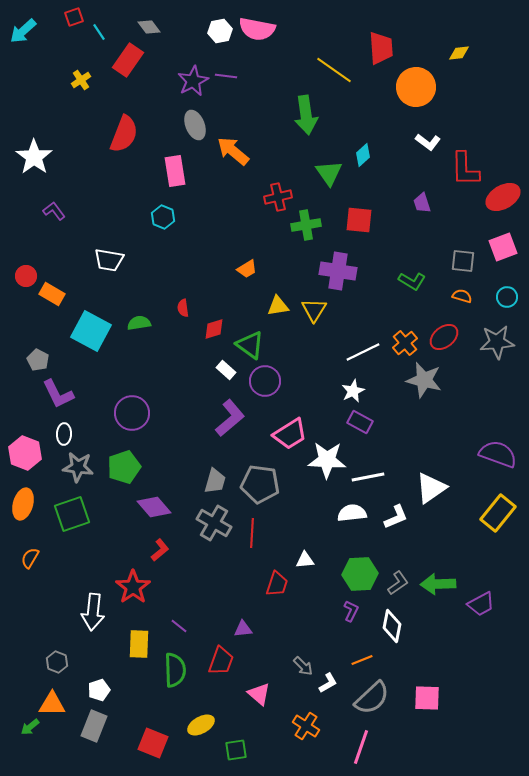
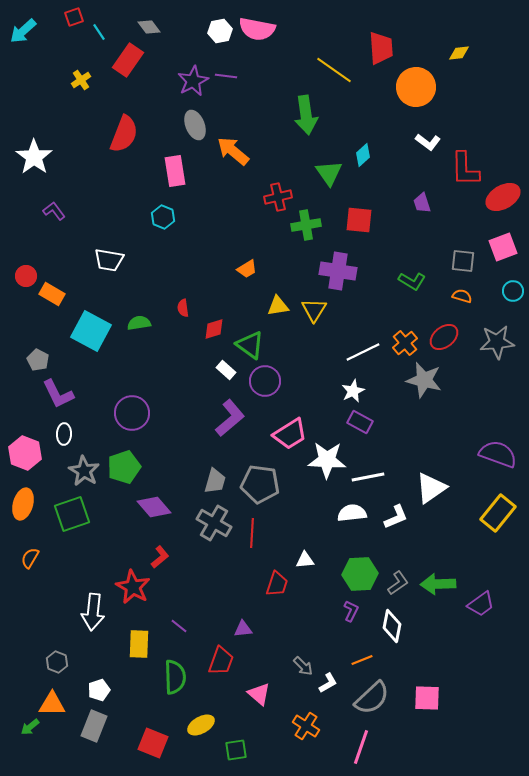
cyan circle at (507, 297): moved 6 px right, 6 px up
gray star at (78, 467): moved 6 px right, 4 px down; rotated 24 degrees clockwise
red L-shape at (160, 550): moved 7 px down
red star at (133, 587): rotated 8 degrees counterclockwise
purple trapezoid at (481, 604): rotated 8 degrees counterclockwise
green semicircle at (175, 670): moved 7 px down
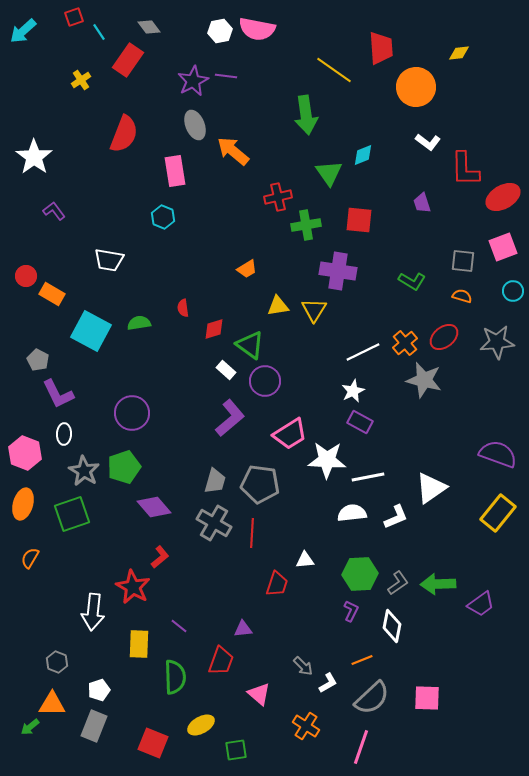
cyan diamond at (363, 155): rotated 20 degrees clockwise
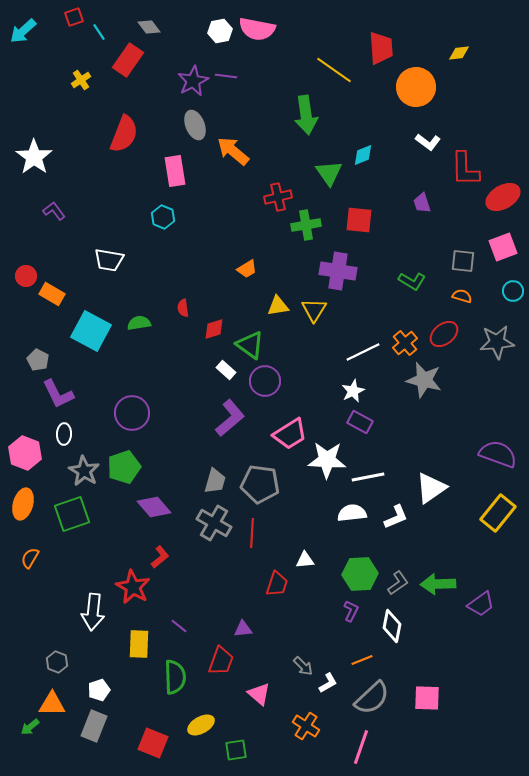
red ellipse at (444, 337): moved 3 px up
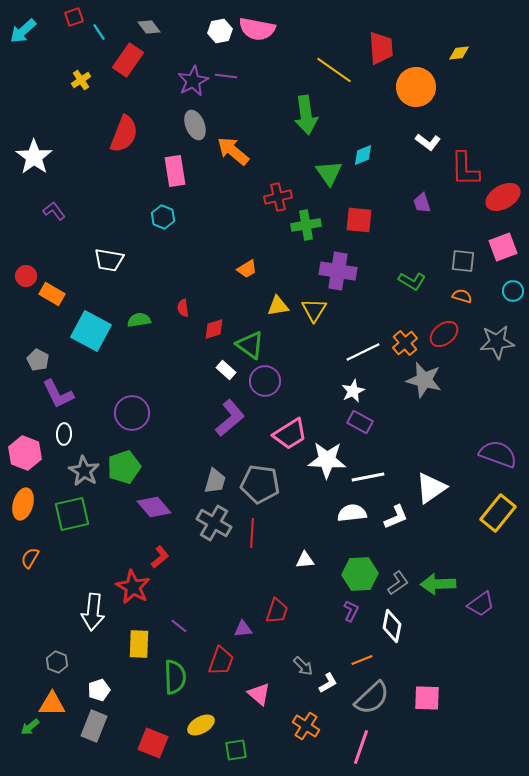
green semicircle at (139, 323): moved 3 px up
green square at (72, 514): rotated 6 degrees clockwise
red trapezoid at (277, 584): moved 27 px down
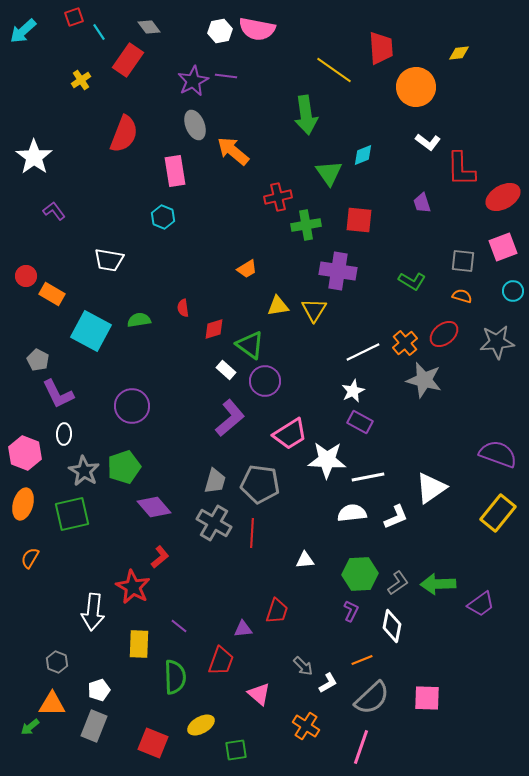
red L-shape at (465, 169): moved 4 px left
purple circle at (132, 413): moved 7 px up
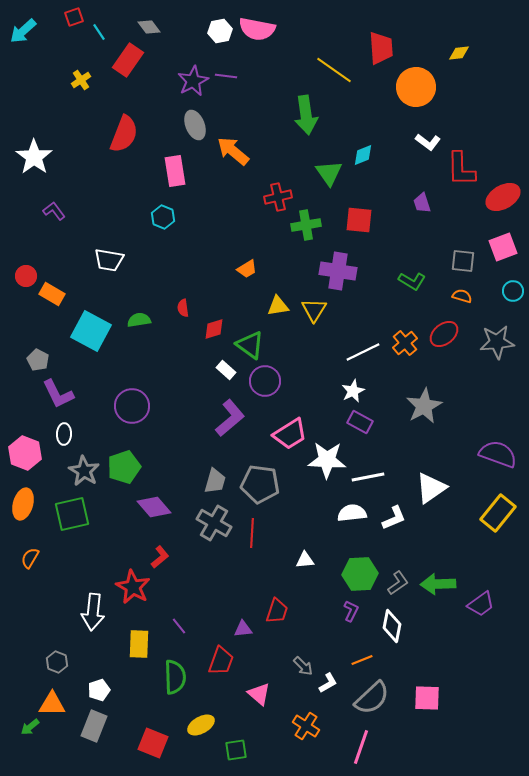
gray star at (424, 380): moved 26 px down; rotated 30 degrees clockwise
white L-shape at (396, 517): moved 2 px left, 1 px down
purple line at (179, 626): rotated 12 degrees clockwise
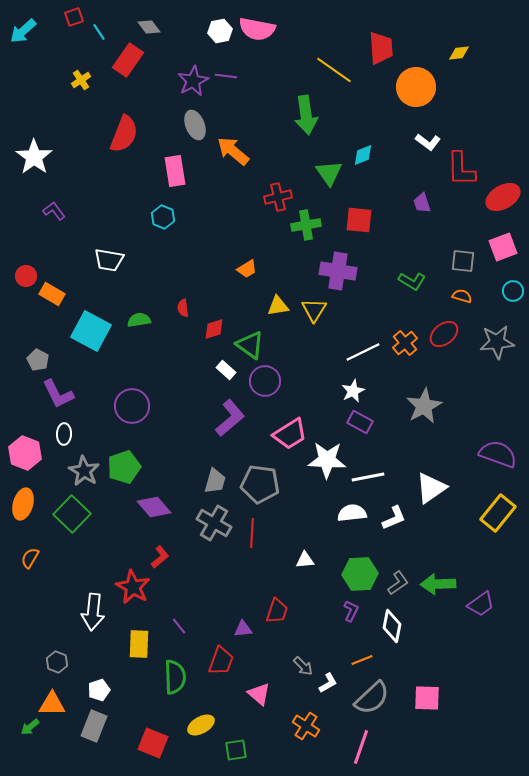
green square at (72, 514): rotated 33 degrees counterclockwise
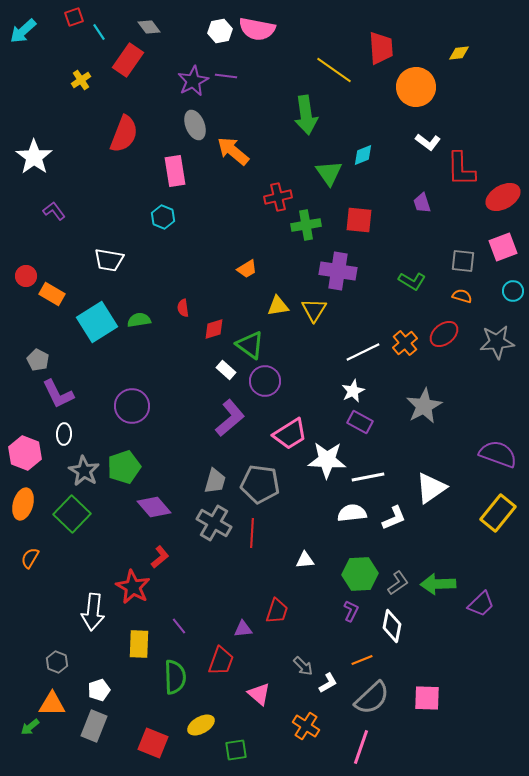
cyan square at (91, 331): moved 6 px right, 9 px up; rotated 30 degrees clockwise
purple trapezoid at (481, 604): rotated 8 degrees counterclockwise
